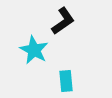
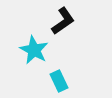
cyan rectangle: moved 7 px left; rotated 20 degrees counterclockwise
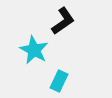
cyan rectangle: rotated 50 degrees clockwise
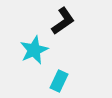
cyan star: rotated 20 degrees clockwise
